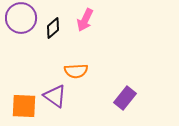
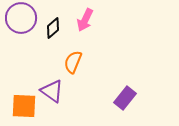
orange semicircle: moved 3 px left, 9 px up; rotated 115 degrees clockwise
purple triangle: moved 3 px left, 5 px up
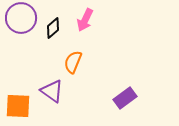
purple rectangle: rotated 15 degrees clockwise
orange square: moved 6 px left
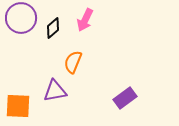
purple triangle: moved 3 px right; rotated 45 degrees counterclockwise
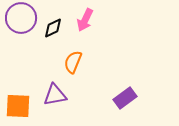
black diamond: rotated 15 degrees clockwise
purple triangle: moved 4 px down
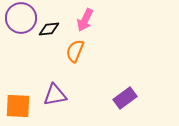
black diamond: moved 4 px left, 1 px down; rotated 20 degrees clockwise
orange semicircle: moved 2 px right, 11 px up
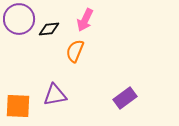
purple circle: moved 2 px left, 1 px down
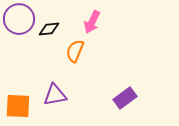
pink arrow: moved 7 px right, 2 px down
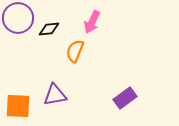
purple circle: moved 1 px left, 1 px up
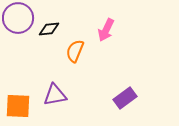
pink arrow: moved 14 px right, 8 px down
